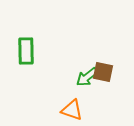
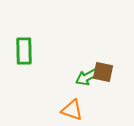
green rectangle: moved 2 px left
green arrow: rotated 10 degrees clockwise
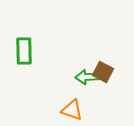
brown square: rotated 15 degrees clockwise
green arrow: rotated 25 degrees clockwise
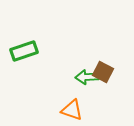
green rectangle: rotated 72 degrees clockwise
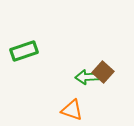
brown square: rotated 15 degrees clockwise
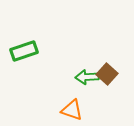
brown square: moved 4 px right, 2 px down
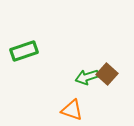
green arrow: rotated 15 degrees counterclockwise
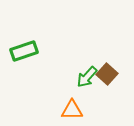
green arrow: rotated 30 degrees counterclockwise
orange triangle: rotated 20 degrees counterclockwise
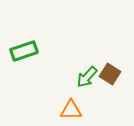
brown square: moved 3 px right; rotated 10 degrees counterclockwise
orange triangle: moved 1 px left
